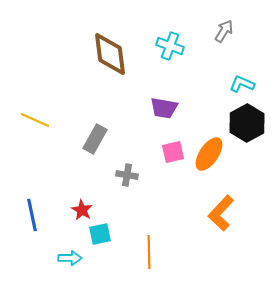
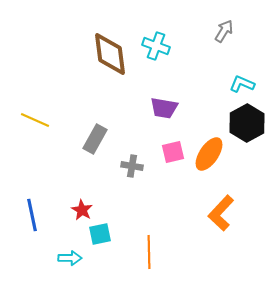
cyan cross: moved 14 px left
gray cross: moved 5 px right, 9 px up
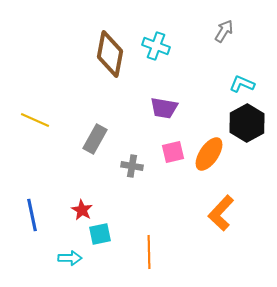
brown diamond: rotated 18 degrees clockwise
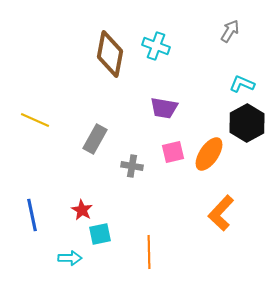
gray arrow: moved 6 px right
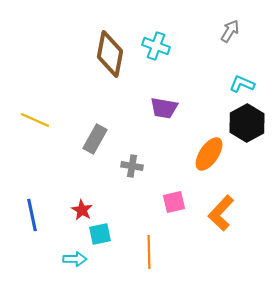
pink square: moved 1 px right, 50 px down
cyan arrow: moved 5 px right, 1 px down
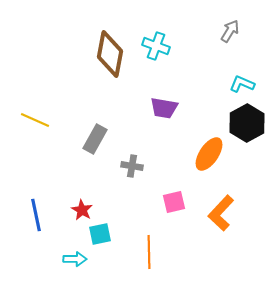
blue line: moved 4 px right
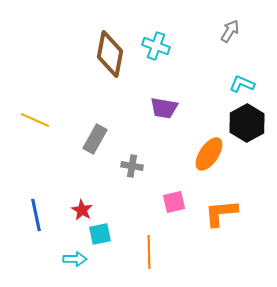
orange L-shape: rotated 42 degrees clockwise
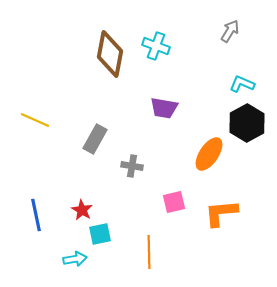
cyan arrow: rotated 10 degrees counterclockwise
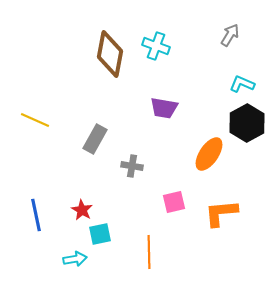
gray arrow: moved 4 px down
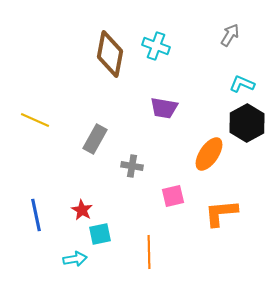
pink square: moved 1 px left, 6 px up
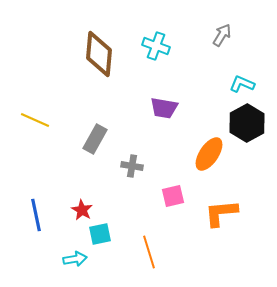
gray arrow: moved 8 px left
brown diamond: moved 11 px left; rotated 6 degrees counterclockwise
orange line: rotated 16 degrees counterclockwise
